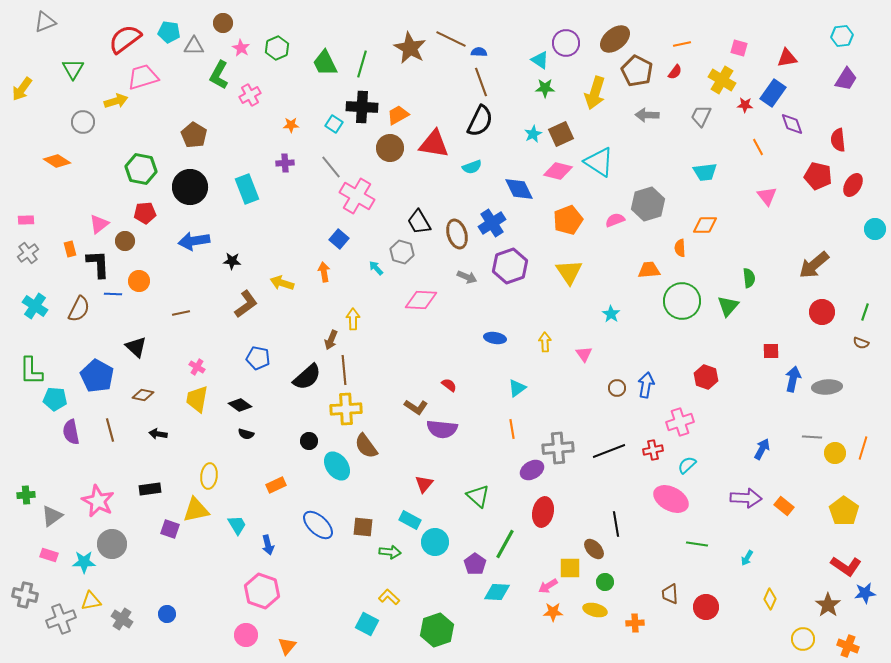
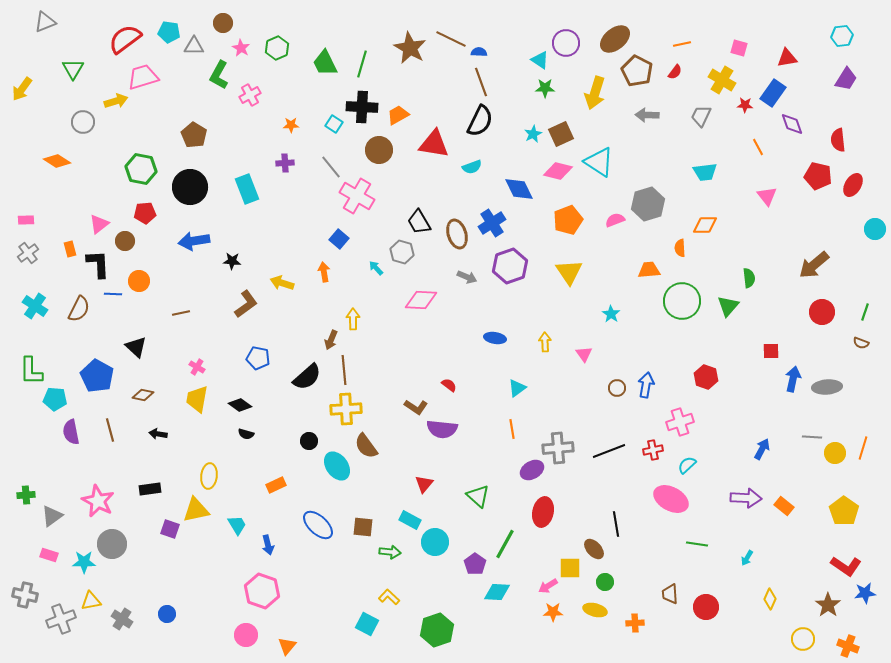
brown circle at (390, 148): moved 11 px left, 2 px down
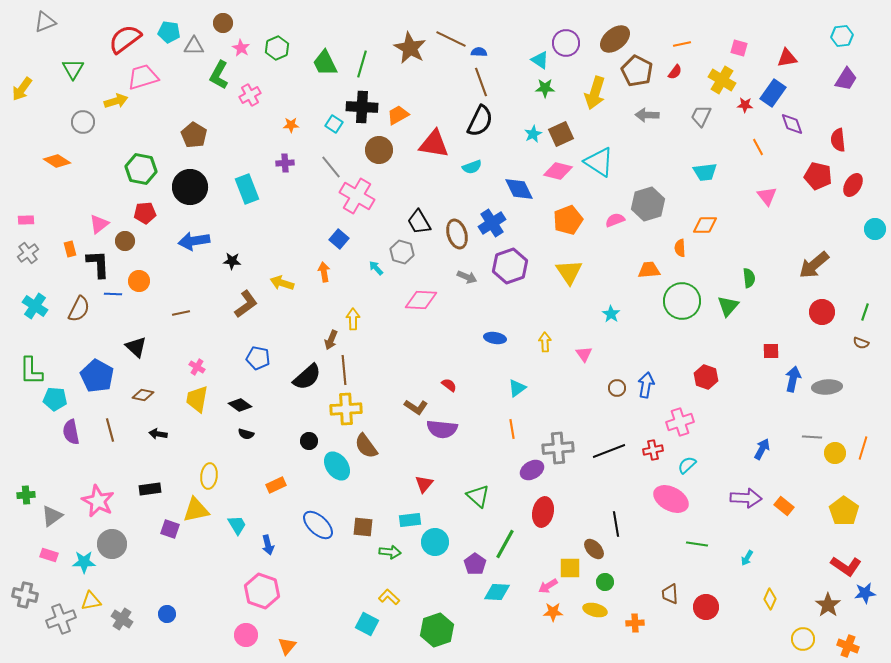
cyan rectangle at (410, 520): rotated 35 degrees counterclockwise
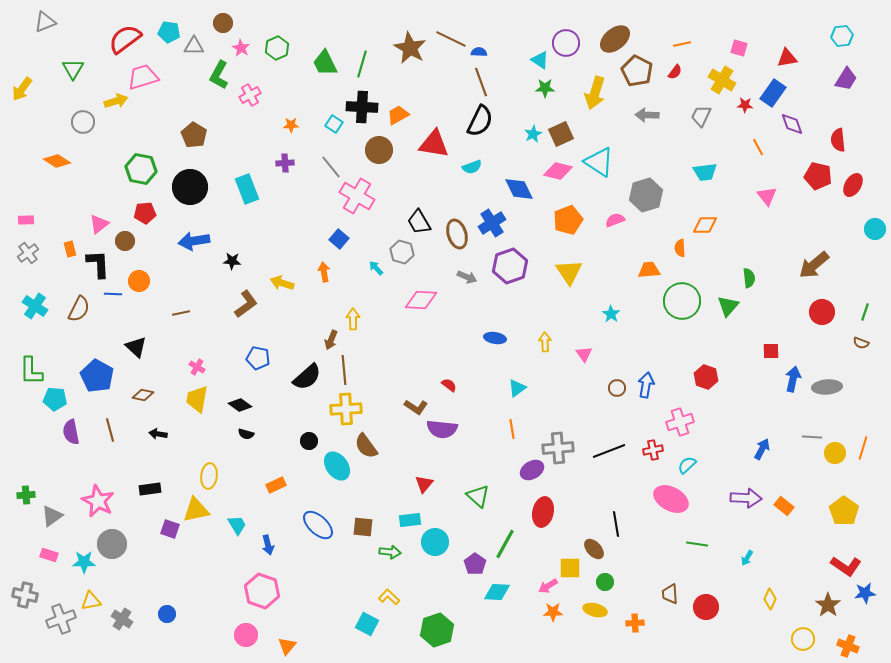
gray hexagon at (648, 204): moved 2 px left, 9 px up
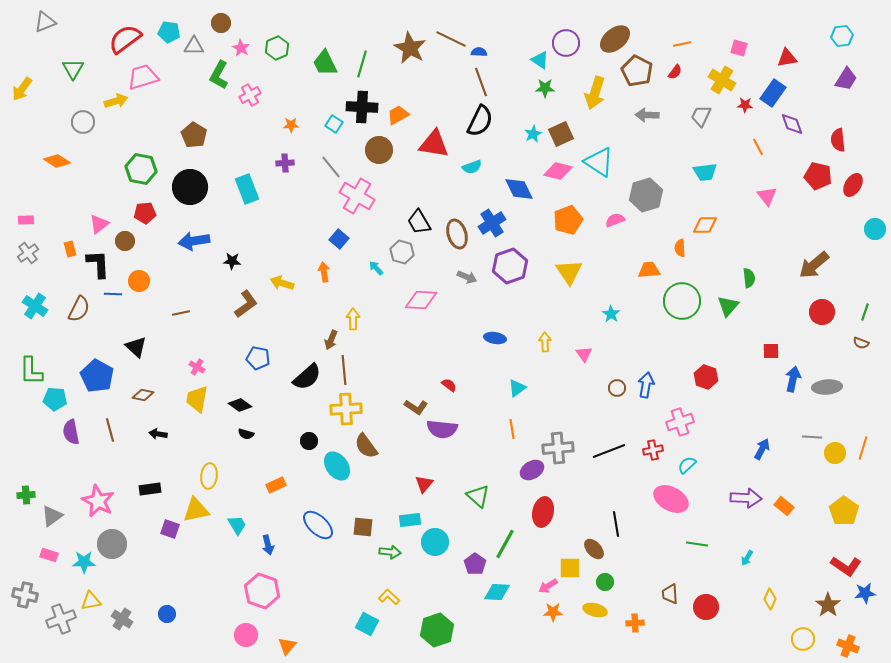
brown circle at (223, 23): moved 2 px left
